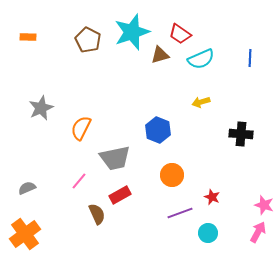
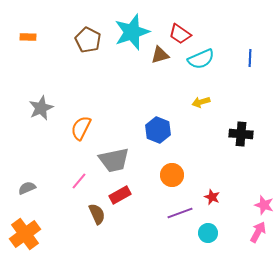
gray trapezoid: moved 1 px left, 2 px down
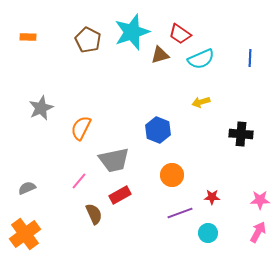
red star: rotated 21 degrees counterclockwise
pink star: moved 4 px left, 5 px up; rotated 18 degrees counterclockwise
brown semicircle: moved 3 px left
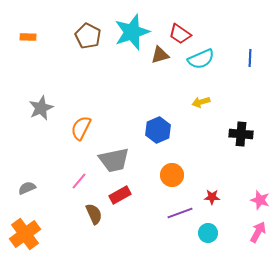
brown pentagon: moved 4 px up
blue hexagon: rotated 15 degrees clockwise
pink star: rotated 18 degrees clockwise
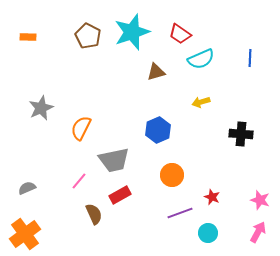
brown triangle: moved 4 px left, 17 px down
red star: rotated 21 degrees clockwise
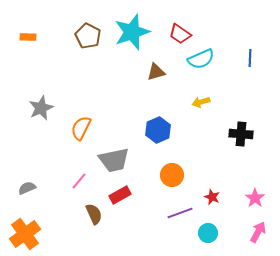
pink star: moved 5 px left, 2 px up; rotated 18 degrees clockwise
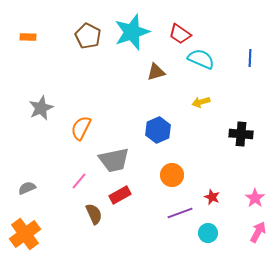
cyan semicircle: rotated 132 degrees counterclockwise
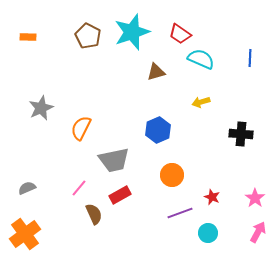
pink line: moved 7 px down
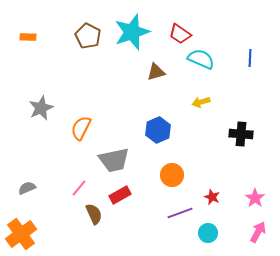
orange cross: moved 4 px left
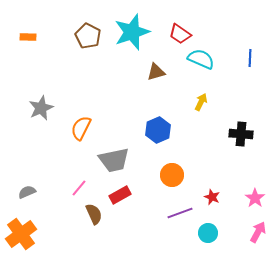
yellow arrow: rotated 132 degrees clockwise
gray semicircle: moved 4 px down
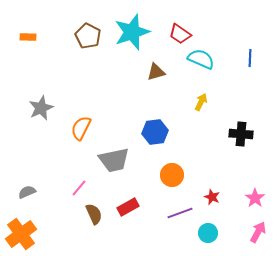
blue hexagon: moved 3 px left, 2 px down; rotated 15 degrees clockwise
red rectangle: moved 8 px right, 12 px down
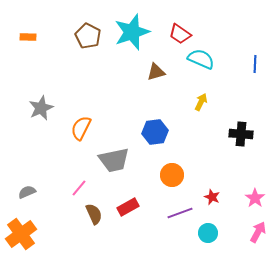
blue line: moved 5 px right, 6 px down
